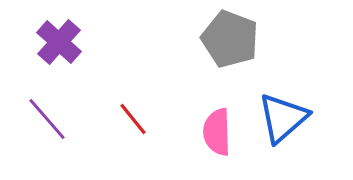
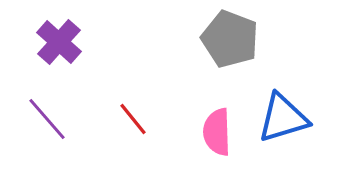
blue triangle: rotated 24 degrees clockwise
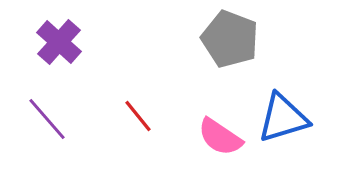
red line: moved 5 px right, 3 px up
pink semicircle: moved 3 px right, 5 px down; rotated 54 degrees counterclockwise
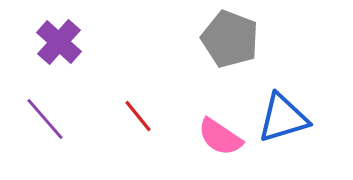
purple line: moved 2 px left
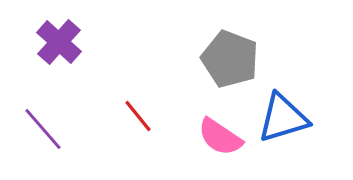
gray pentagon: moved 20 px down
purple line: moved 2 px left, 10 px down
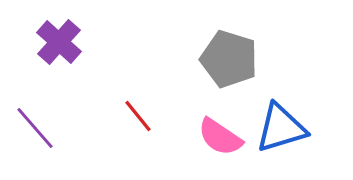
gray pentagon: moved 1 px left; rotated 4 degrees counterclockwise
blue triangle: moved 2 px left, 10 px down
purple line: moved 8 px left, 1 px up
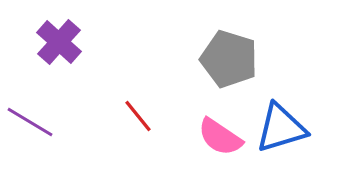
purple line: moved 5 px left, 6 px up; rotated 18 degrees counterclockwise
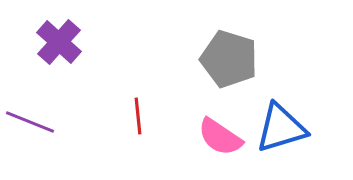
red line: rotated 33 degrees clockwise
purple line: rotated 9 degrees counterclockwise
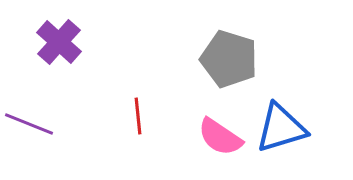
purple line: moved 1 px left, 2 px down
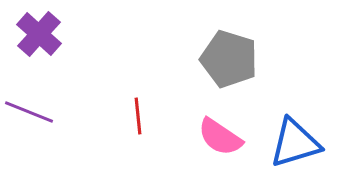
purple cross: moved 20 px left, 8 px up
purple line: moved 12 px up
blue triangle: moved 14 px right, 15 px down
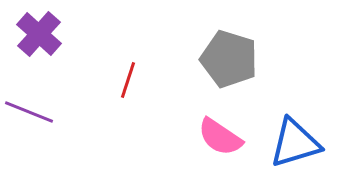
red line: moved 10 px left, 36 px up; rotated 24 degrees clockwise
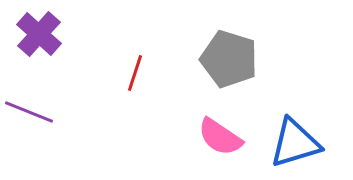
red line: moved 7 px right, 7 px up
